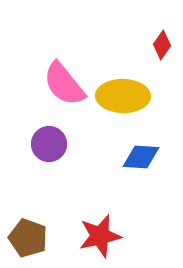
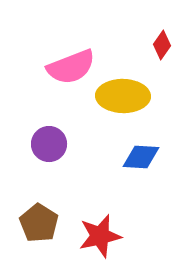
pink semicircle: moved 7 px right, 17 px up; rotated 72 degrees counterclockwise
brown pentagon: moved 11 px right, 15 px up; rotated 12 degrees clockwise
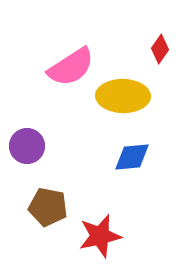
red diamond: moved 2 px left, 4 px down
pink semicircle: rotated 12 degrees counterclockwise
purple circle: moved 22 px left, 2 px down
blue diamond: moved 9 px left; rotated 9 degrees counterclockwise
brown pentagon: moved 9 px right, 16 px up; rotated 21 degrees counterclockwise
